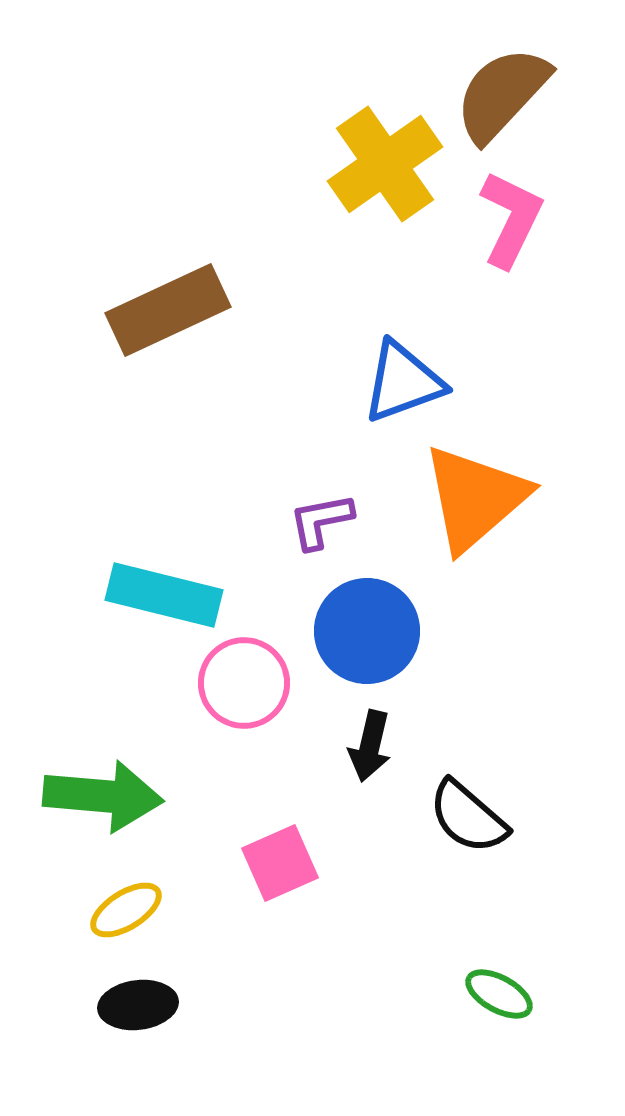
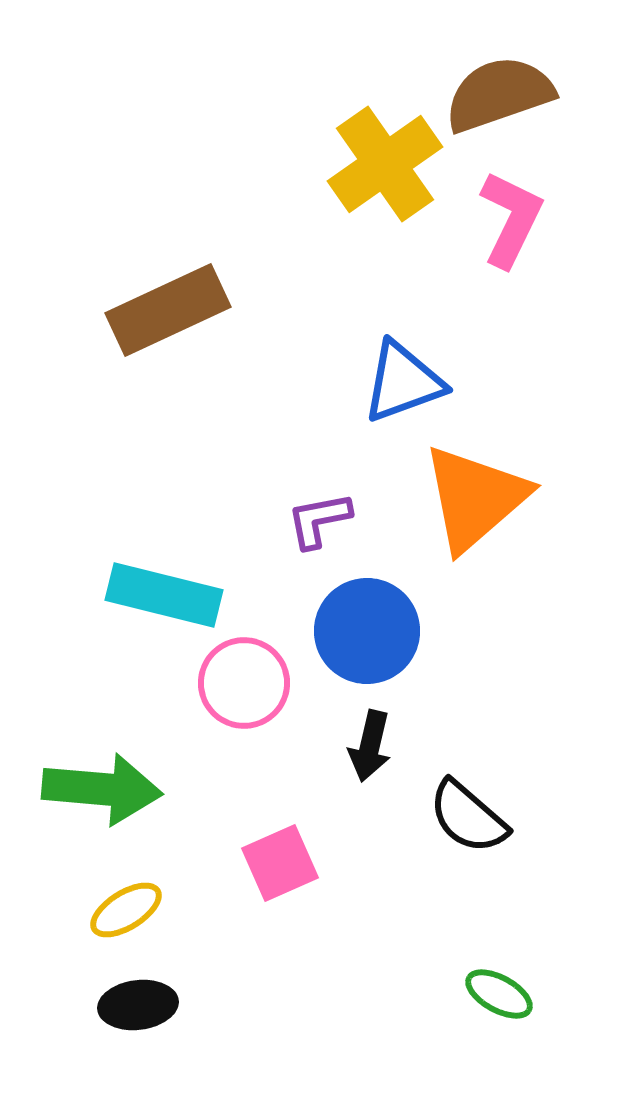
brown semicircle: moved 3 px left; rotated 28 degrees clockwise
purple L-shape: moved 2 px left, 1 px up
green arrow: moved 1 px left, 7 px up
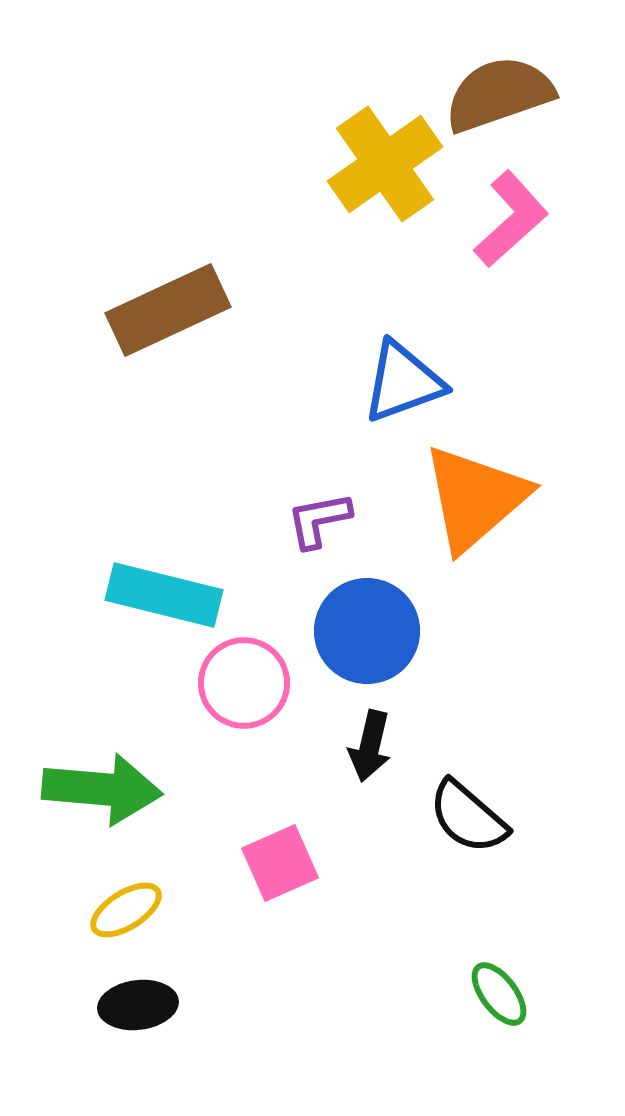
pink L-shape: rotated 22 degrees clockwise
green ellipse: rotated 24 degrees clockwise
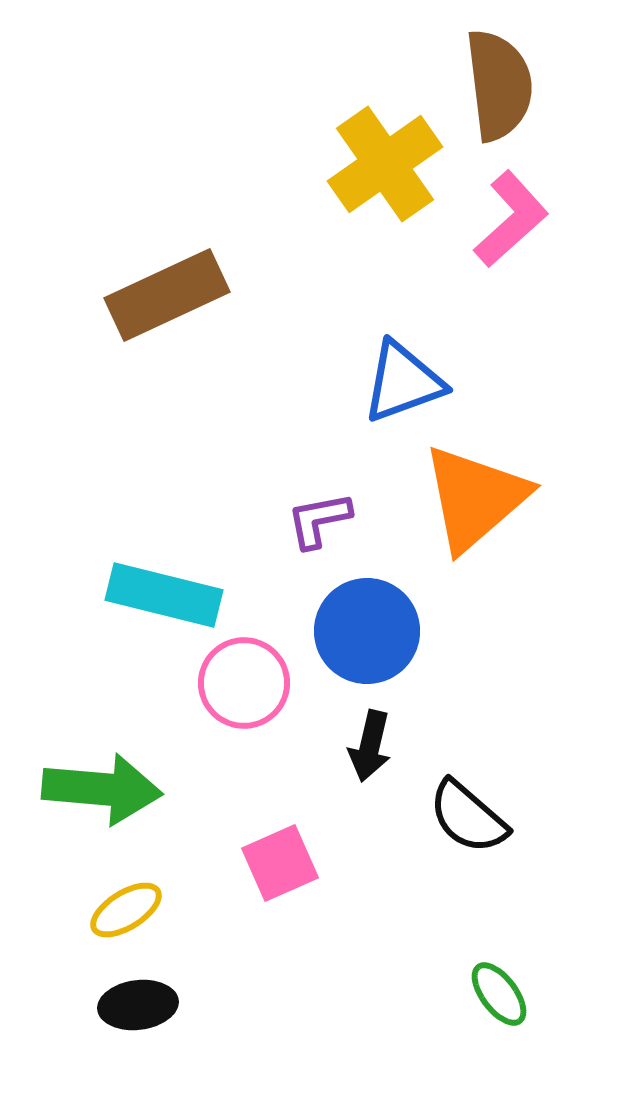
brown semicircle: moved 9 px up; rotated 102 degrees clockwise
brown rectangle: moved 1 px left, 15 px up
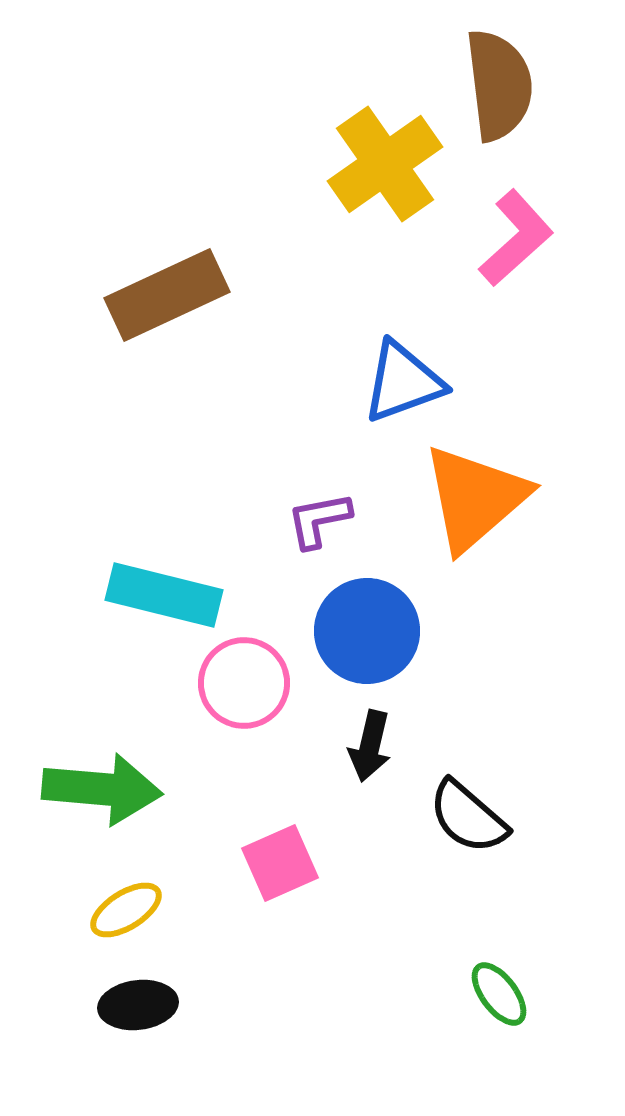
pink L-shape: moved 5 px right, 19 px down
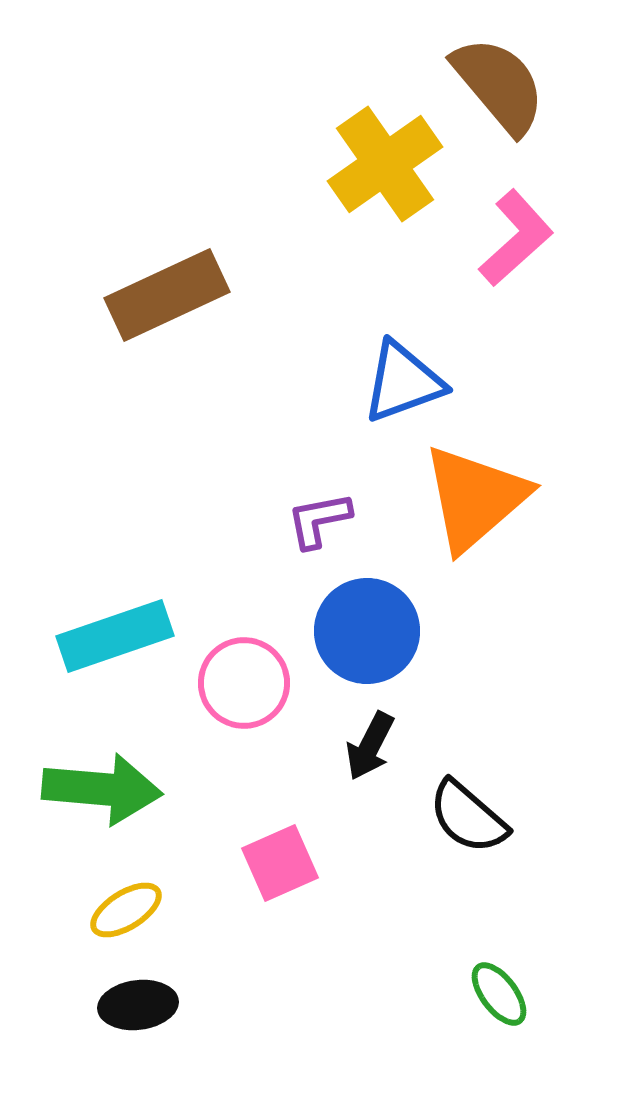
brown semicircle: rotated 33 degrees counterclockwise
cyan rectangle: moved 49 px left, 41 px down; rotated 33 degrees counterclockwise
black arrow: rotated 14 degrees clockwise
